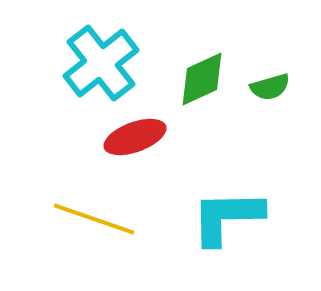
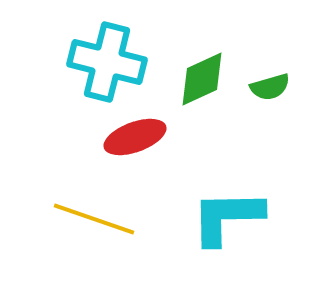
cyan cross: moved 6 px right, 1 px up; rotated 38 degrees counterclockwise
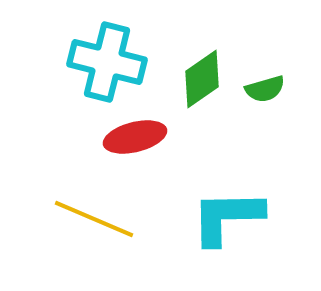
green diamond: rotated 10 degrees counterclockwise
green semicircle: moved 5 px left, 2 px down
red ellipse: rotated 6 degrees clockwise
yellow line: rotated 4 degrees clockwise
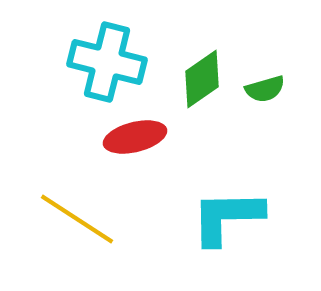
yellow line: moved 17 px left; rotated 10 degrees clockwise
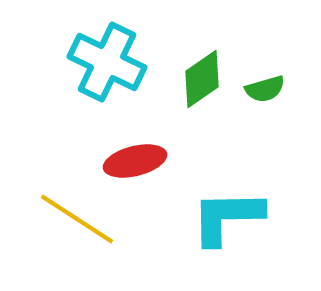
cyan cross: rotated 12 degrees clockwise
red ellipse: moved 24 px down
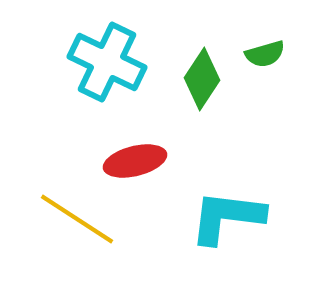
green diamond: rotated 22 degrees counterclockwise
green semicircle: moved 35 px up
cyan L-shape: rotated 8 degrees clockwise
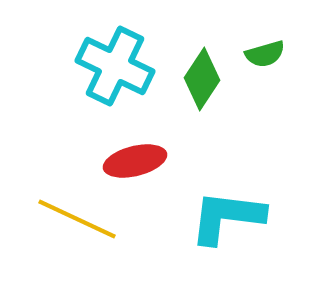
cyan cross: moved 8 px right, 4 px down
yellow line: rotated 8 degrees counterclockwise
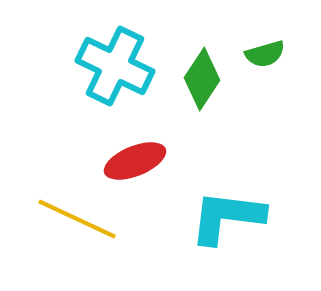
red ellipse: rotated 8 degrees counterclockwise
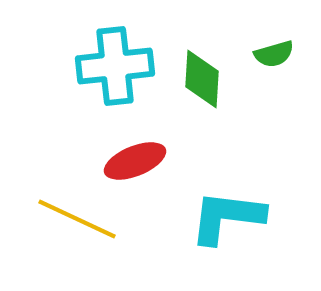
green semicircle: moved 9 px right
cyan cross: rotated 32 degrees counterclockwise
green diamond: rotated 30 degrees counterclockwise
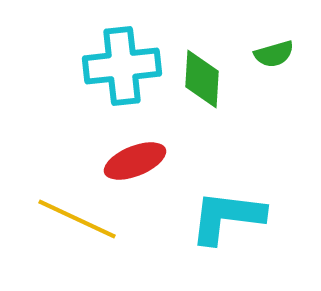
cyan cross: moved 7 px right
